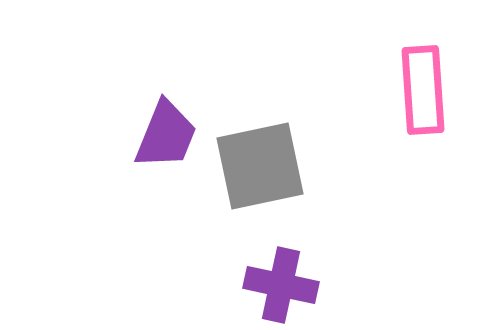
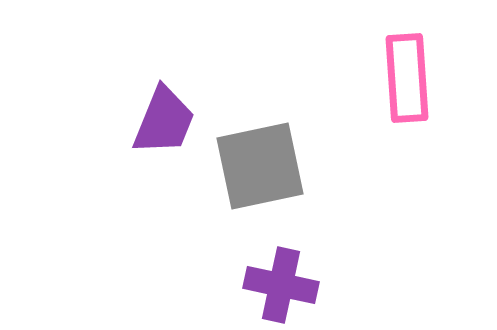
pink rectangle: moved 16 px left, 12 px up
purple trapezoid: moved 2 px left, 14 px up
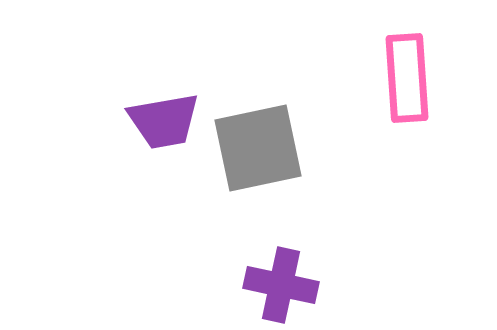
purple trapezoid: rotated 58 degrees clockwise
gray square: moved 2 px left, 18 px up
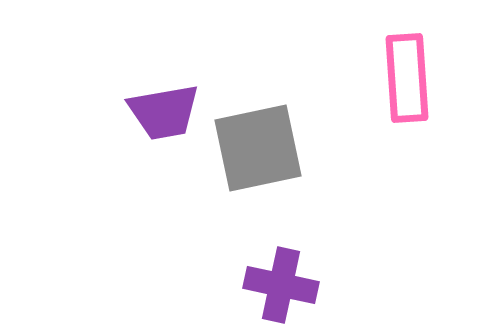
purple trapezoid: moved 9 px up
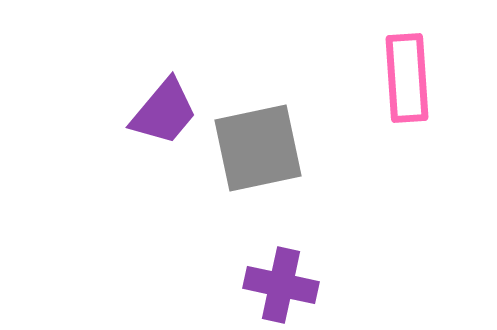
purple trapezoid: rotated 40 degrees counterclockwise
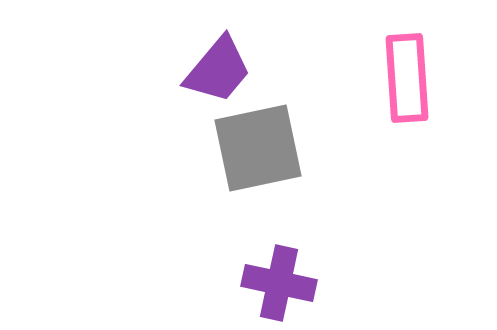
purple trapezoid: moved 54 px right, 42 px up
purple cross: moved 2 px left, 2 px up
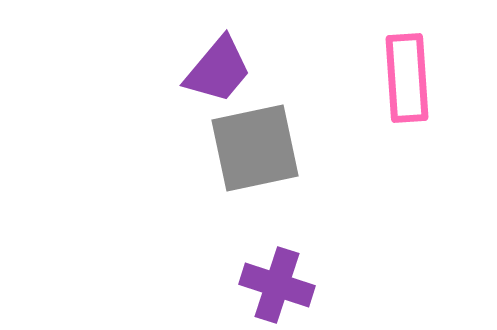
gray square: moved 3 px left
purple cross: moved 2 px left, 2 px down; rotated 6 degrees clockwise
